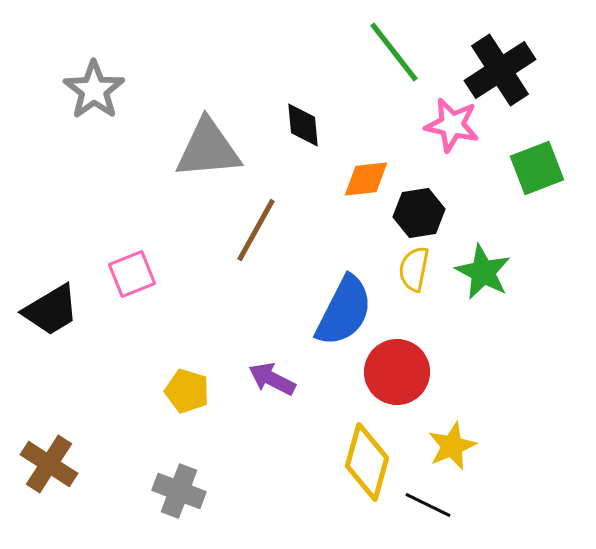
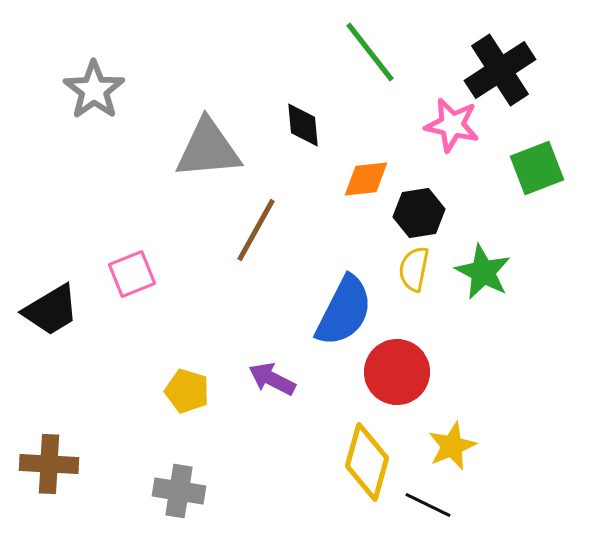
green line: moved 24 px left
brown cross: rotated 30 degrees counterclockwise
gray cross: rotated 12 degrees counterclockwise
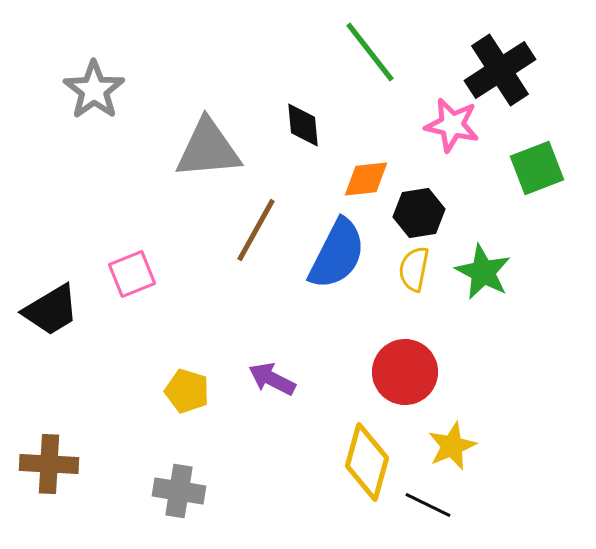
blue semicircle: moved 7 px left, 57 px up
red circle: moved 8 px right
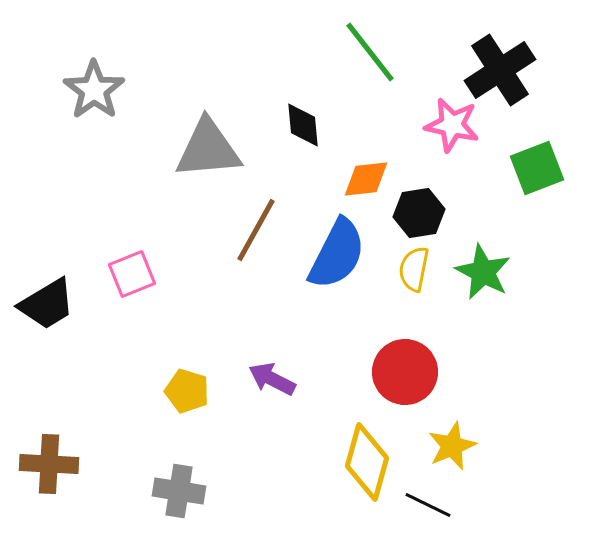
black trapezoid: moved 4 px left, 6 px up
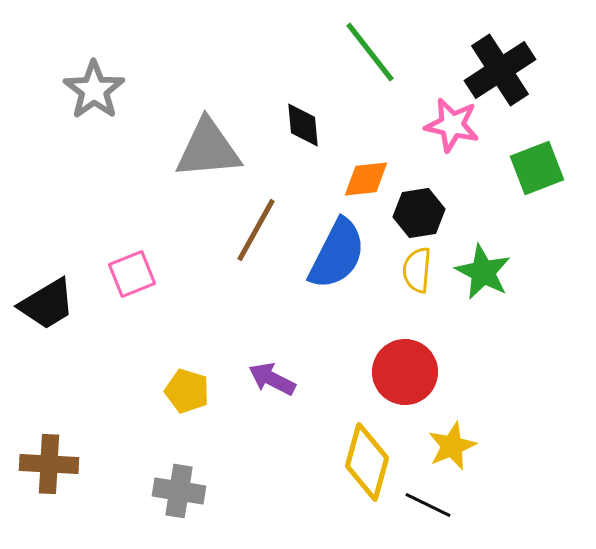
yellow semicircle: moved 3 px right, 1 px down; rotated 6 degrees counterclockwise
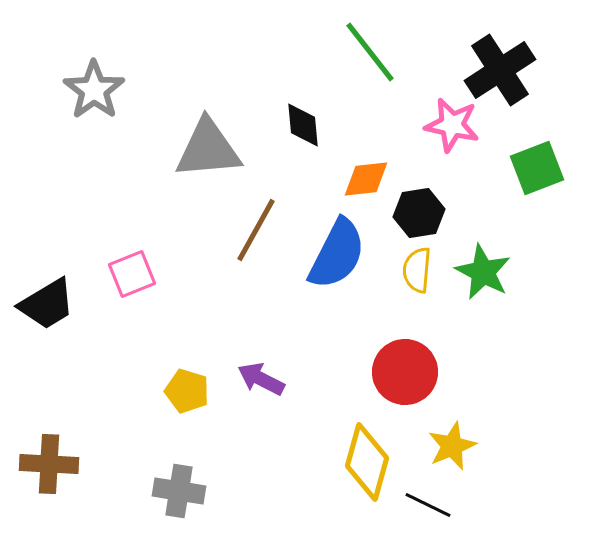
purple arrow: moved 11 px left
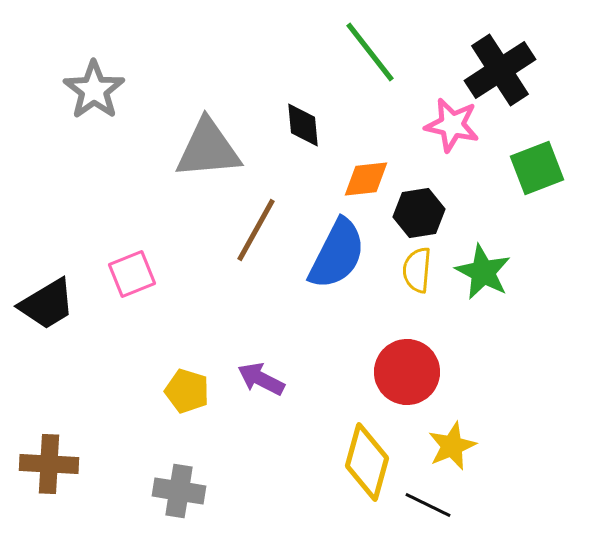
red circle: moved 2 px right
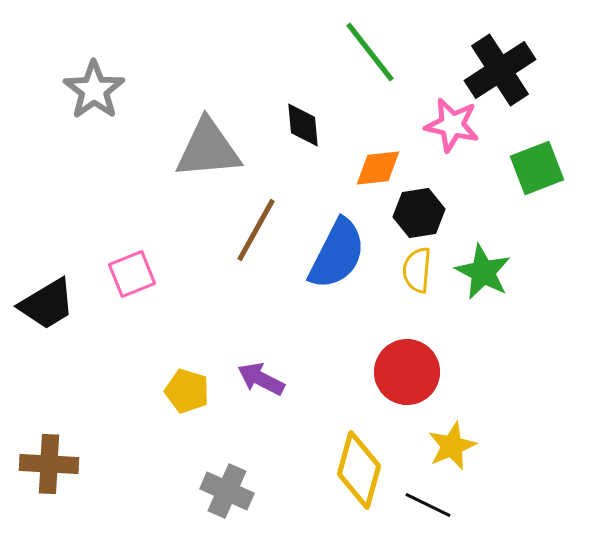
orange diamond: moved 12 px right, 11 px up
yellow diamond: moved 8 px left, 8 px down
gray cross: moved 48 px right; rotated 15 degrees clockwise
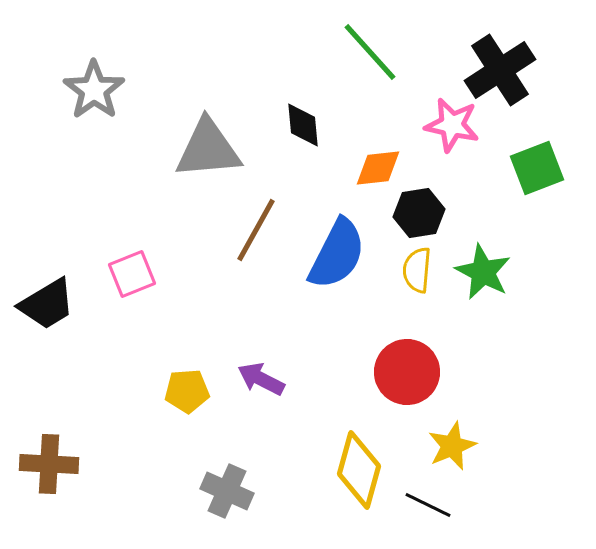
green line: rotated 4 degrees counterclockwise
yellow pentagon: rotated 21 degrees counterclockwise
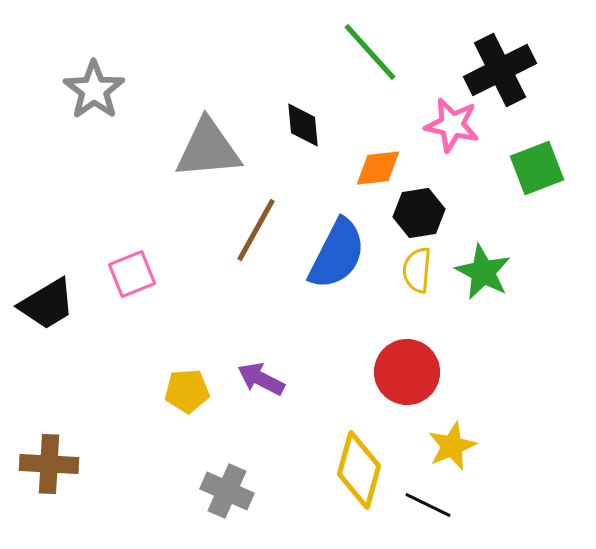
black cross: rotated 6 degrees clockwise
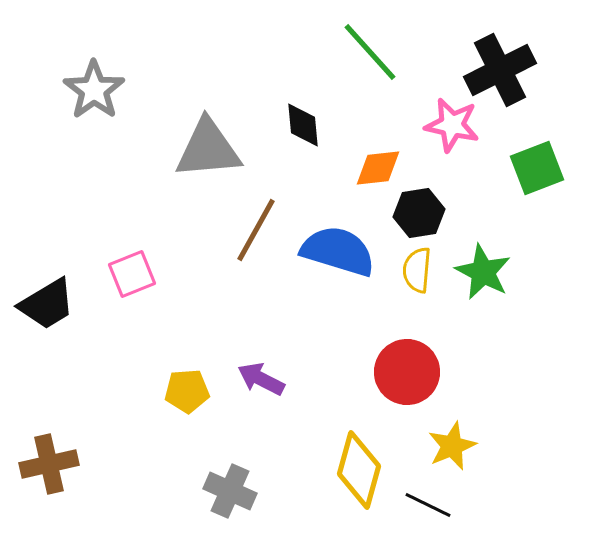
blue semicircle: moved 1 px right, 3 px up; rotated 100 degrees counterclockwise
brown cross: rotated 16 degrees counterclockwise
gray cross: moved 3 px right
